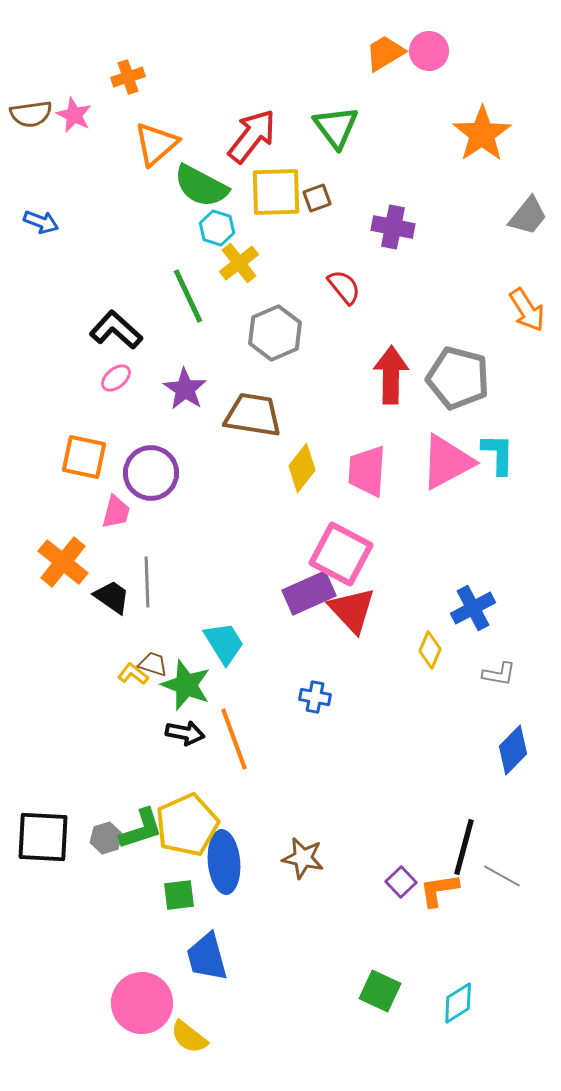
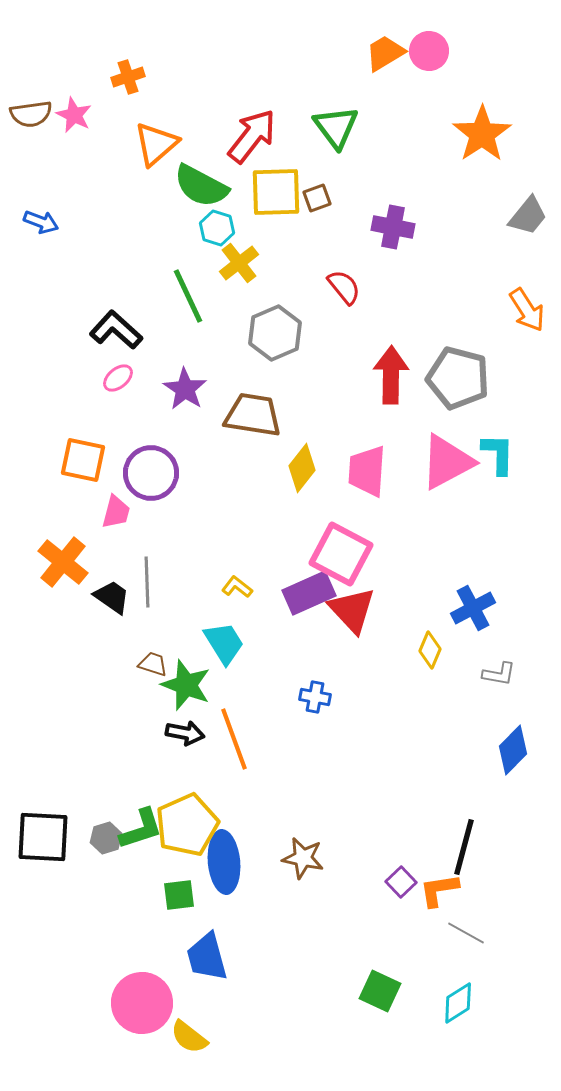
pink ellipse at (116, 378): moved 2 px right
orange square at (84, 457): moved 1 px left, 3 px down
yellow L-shape at (133, 674): moved 104 px right, 87 px up
gray line at (502, 876): moved 36 px left, 57 px down
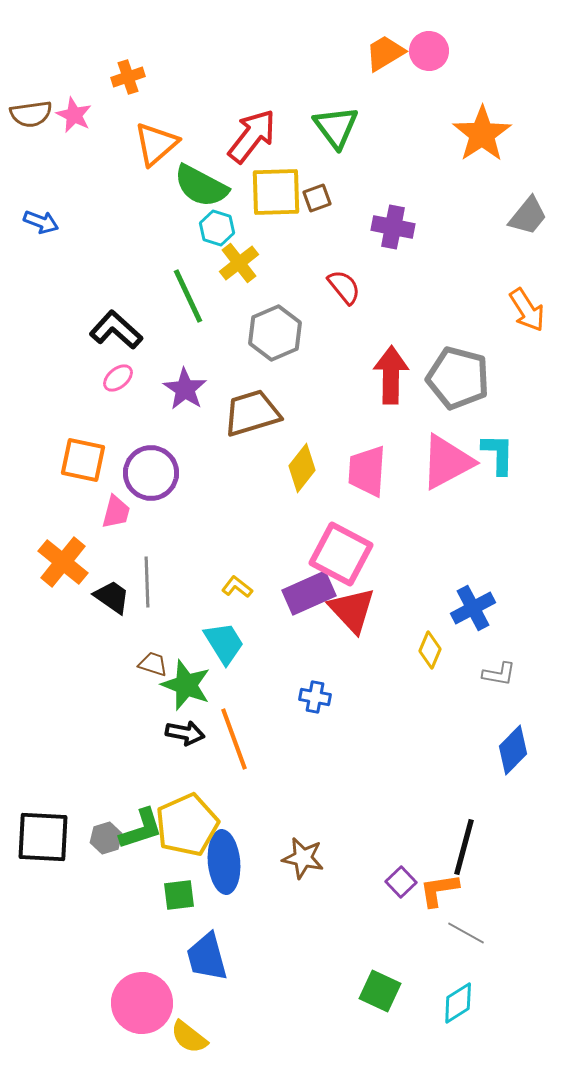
brown trapezoid at (253, 415): moved 1 px left, 2 px up; rotated 26 degrees counterclockwise
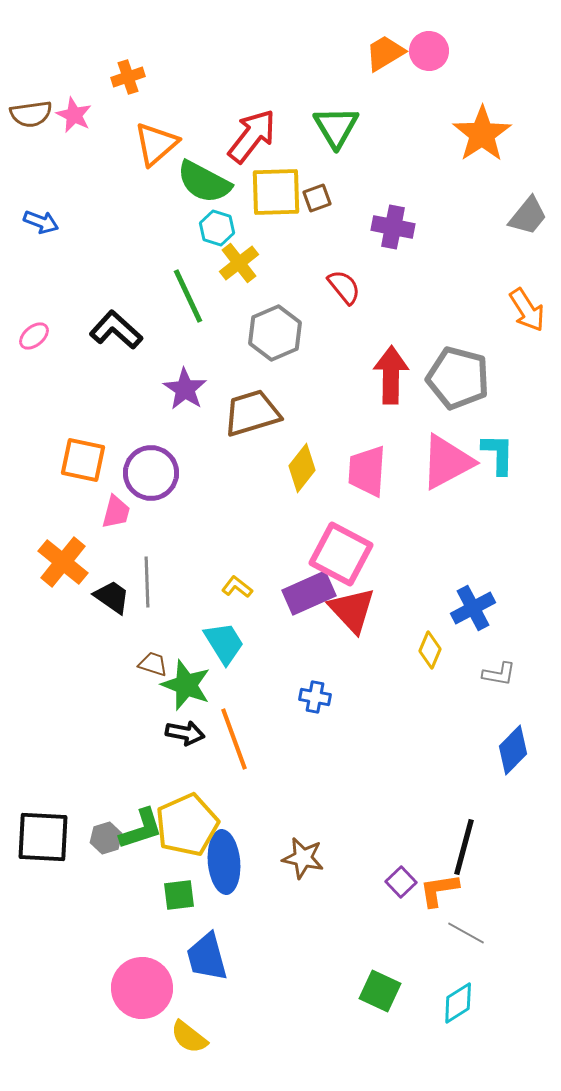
green triangle at (336, 127): rotated 6 degrees clockwise
green semicircle at (201, 186): moved 3 px right, 4 px up
pink ellipse at (118, 378): moved 84 px left, 42 px up
pink circle at (142, 1003): moved 15 px up
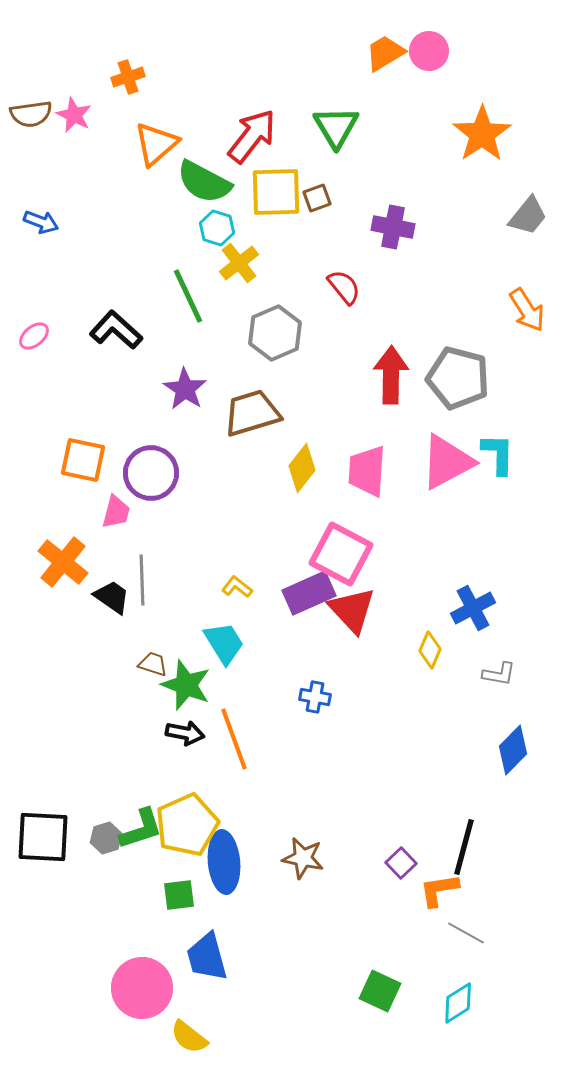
gray line at (147, 582): moved 5 px left, 2 px up
purple square at (401, 882): moved 19 px up
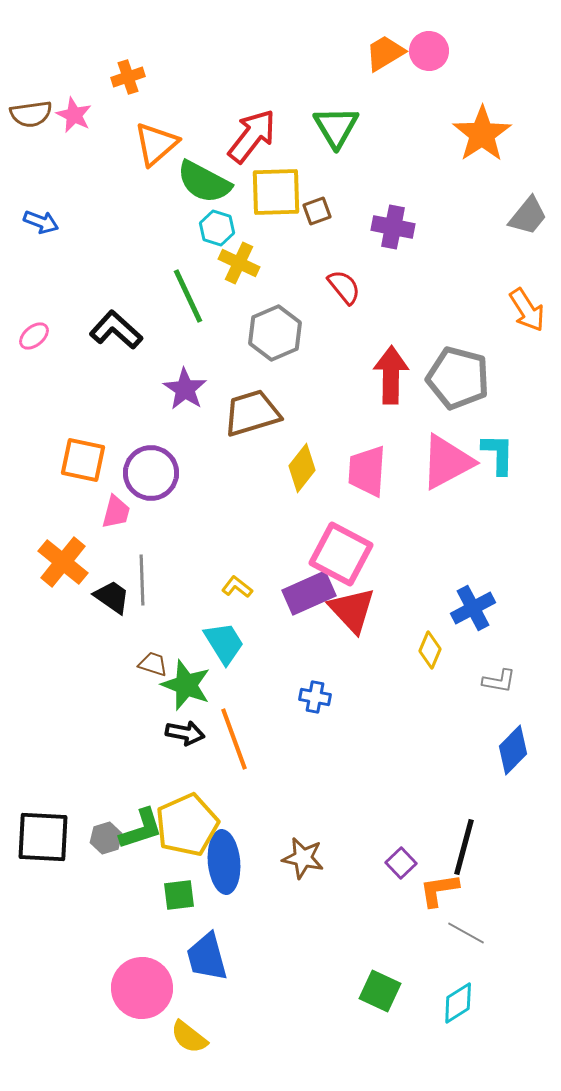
brown square at (317, 198): moved 13 px down
yellow cross at (239, 263): rotated 27 degrees counterclockwise
gray L-shape at (499, 674): moved 7 px down
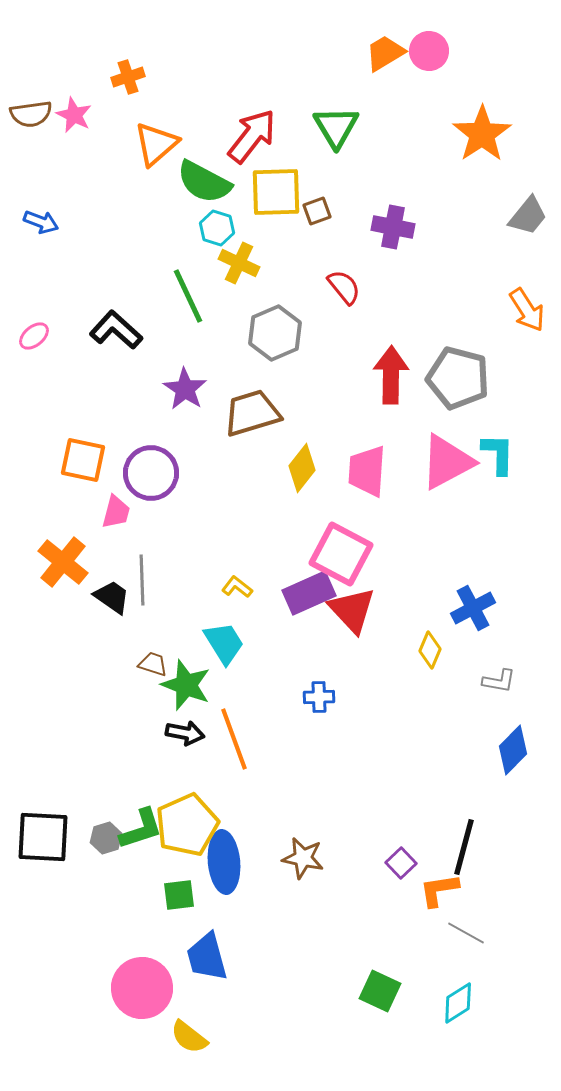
blue cross at (315, 697): moved 4 px right; rotated 12 degrees counterclockwise
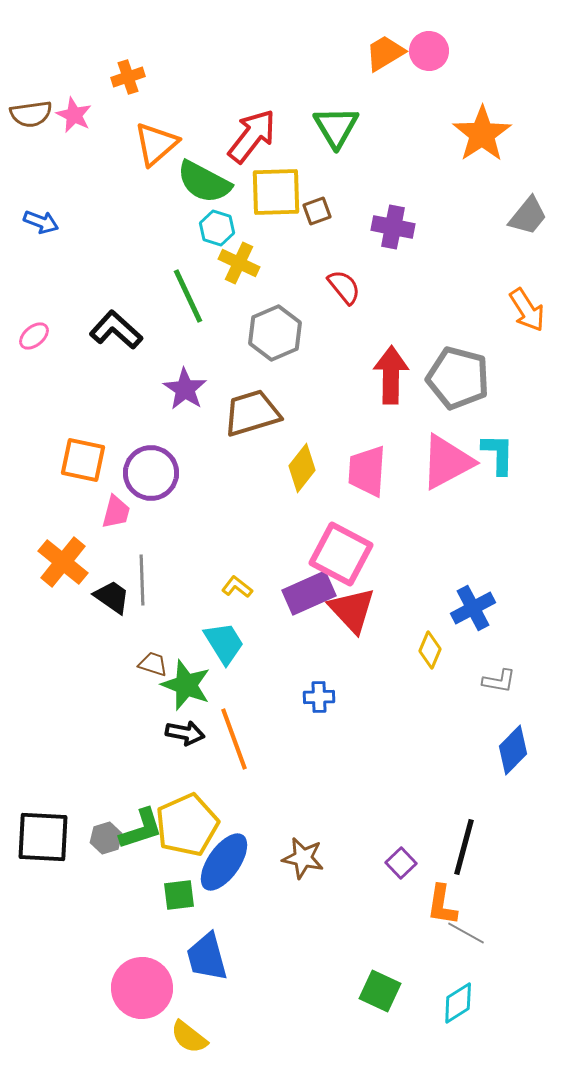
blue ellipse at (224, 862): rotated 40 degrees clockwise
orange L-shape at (439, 890): moved 3 px right, 15 px down; rotated 72 degrees counterclockwise
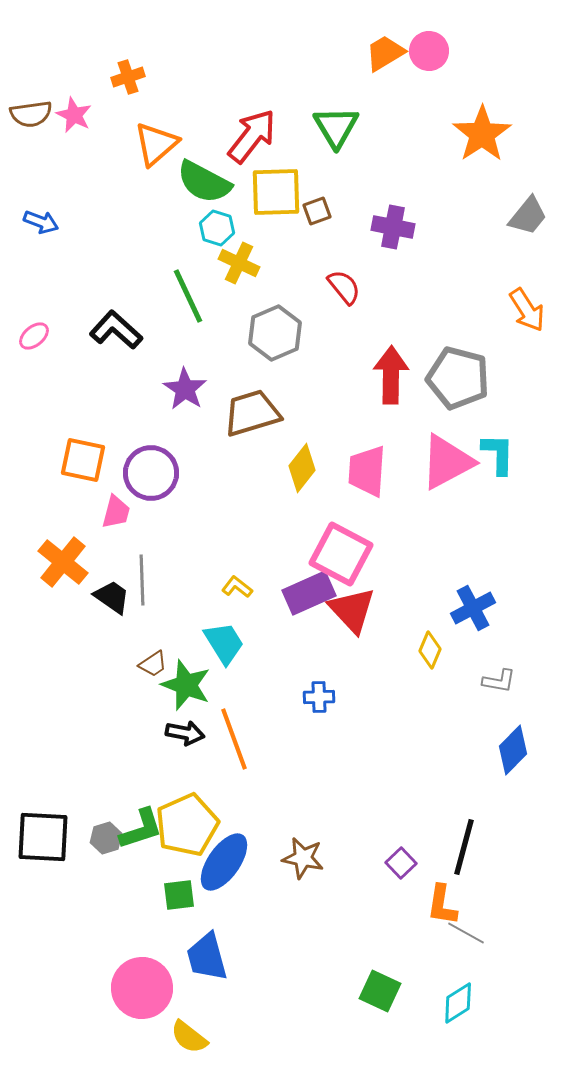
brown trapezoid at (153, 664): rotated 128 degrees clockwise
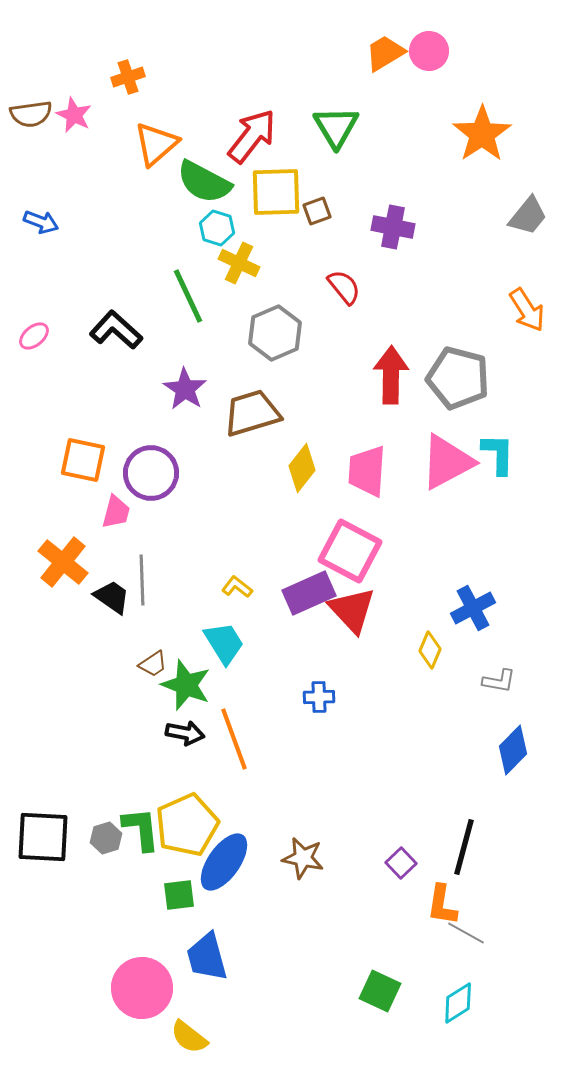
pink square at (341, 554): moved 9 px right, 3 px up
green L-shape at (141, 829): rotated 78 degrees counterclockwise
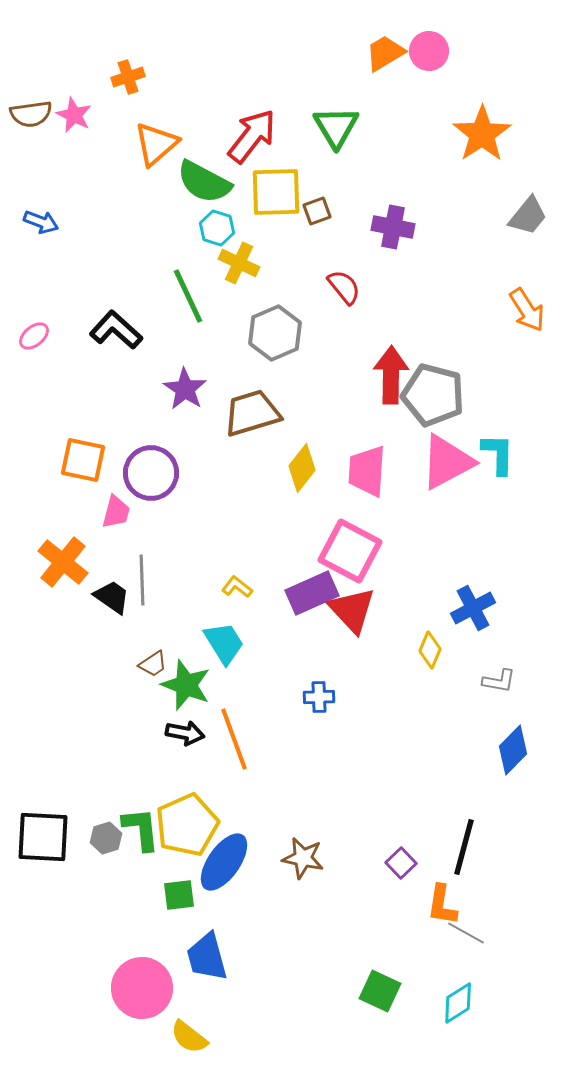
gray pentagon at (458, 378): moved 25 px left, 17 px down
purple rectangle at (309, 593): moved 3 px right
